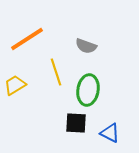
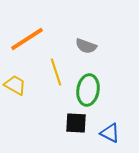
yellow trapezoid: rotated 60 degrees clockwise
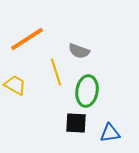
gray semicircle: moved 7 px left, 5 px down
green ellipse: moved 1 px left, 1 px down
blue triangle: rotated 35 degrees counterclockwise
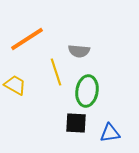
gray semicircle: rotated 15 degrees counterclockwise
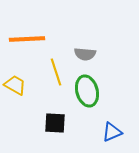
orange line: rotated 30 degrees clockwise
gray semicircle: moved 6 px right, 3 px down
green ellipse: rotated 24 degrees counterclockwise
black square: moved 21 px left
blue triangle: moved 2 px right, 1 px up; rotated 15 degrees counterclockwise
